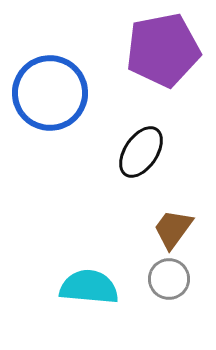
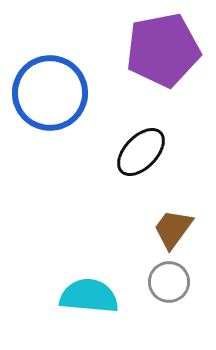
black ellipse: rotated 10 degrees clockwise
gray circle: moved 3 px down
cyan semicircle: moved 9 px down
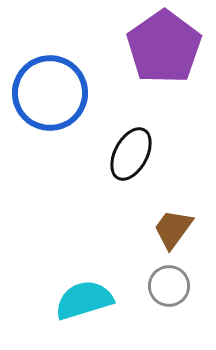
purple pentagon: moved 1 px right, 3 px up; rotated 24 degrees counterclockwise
black ellipse: moved 10 px left, 2 px down; rotated 16 degrees counterclockwise
gray circle: moved 4 px down
cyan semicircle: moved 5 px left, 4 px down; rotated 22 degrees counterclockwise
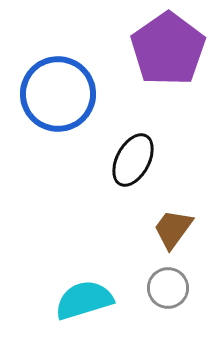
purple pentagon: moved 4 px right, 2 px down
blue circle: moved 8 px right, 1 px down
black ellipse: moved 2 px right, 6 px down
gray circle: moved 1 px left, 2 px down
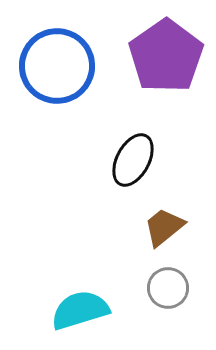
purple pentagon: moved 2 px left, 7 px down
blue circle: moved 1 px left, 28 px up
brown trapezoid: moved 9 px left, 2 px up; rotated 15 degrees clockwise
cyan semicircle: moved 4 px left, 10 px down
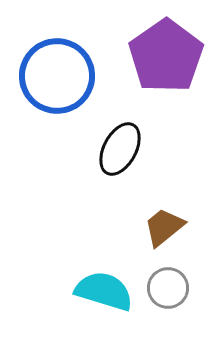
blue circle: moved 10 px down
black ellipse: moved 13 px left, 11 px up
cyan semicircle: moved 24 px right, 19 px up; rotated 34 degrees clockwise
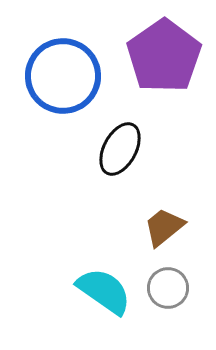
purple pentagon: moved 2 px left
blue circle: moved 6 px right
cyan semicircle: rotated 18 degrees clockwise
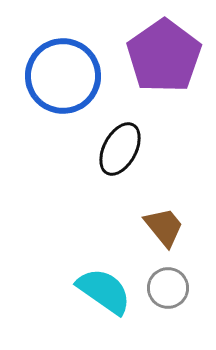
brown trapezoid: rotated 90 degrees clockwise
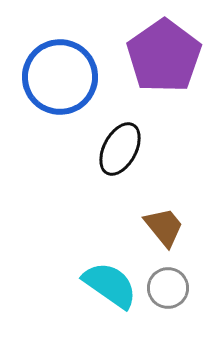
blue circle: moved 3 px left, 1 px down
cyan semicircle: moved 6 px right, 6 px up
